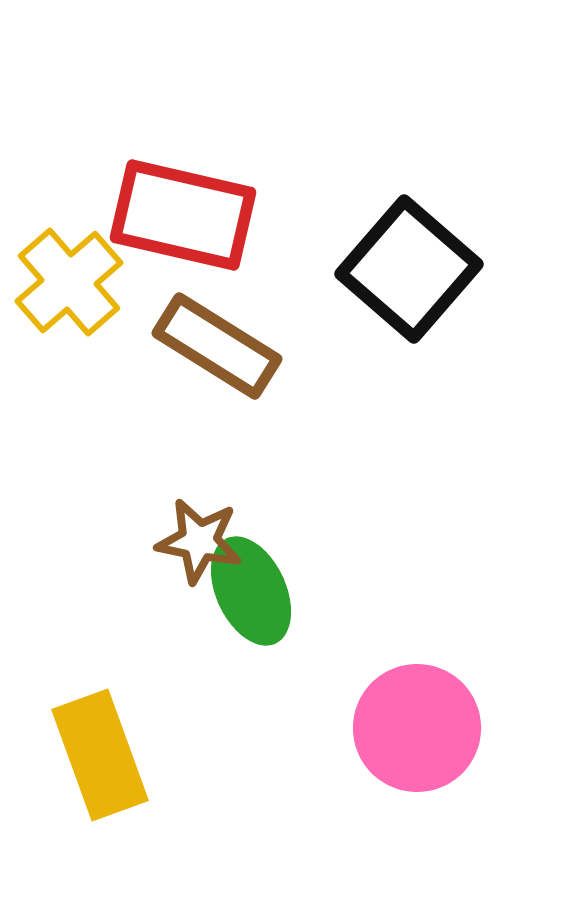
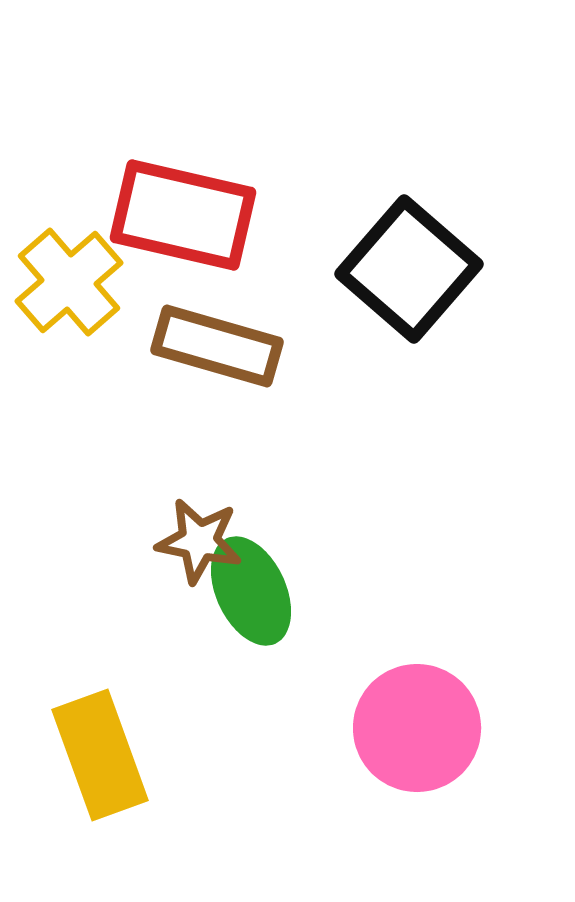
brown rectangle: rotated 16 degrees counterclockwise
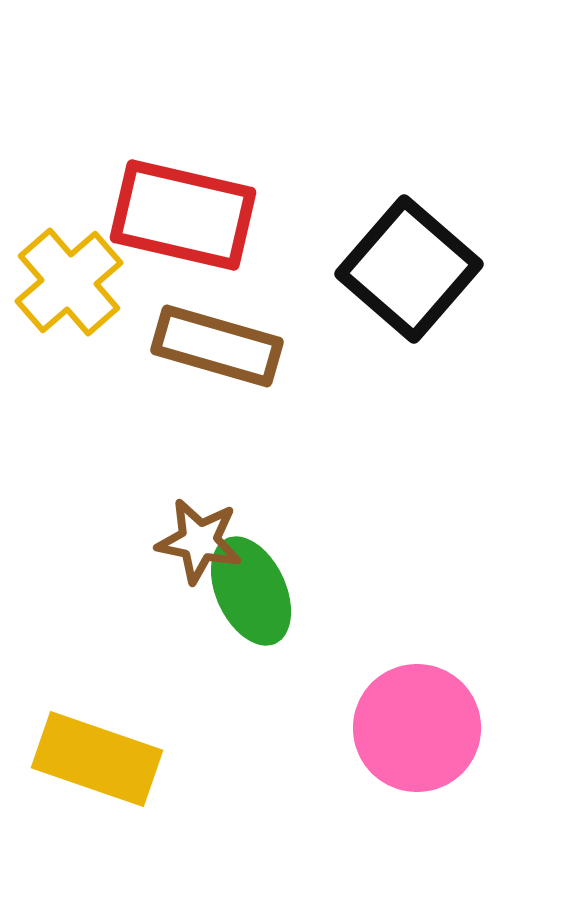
yellow rectangle: moved 3 px left, 4 px down; rotated 51 degrees counterclockwise
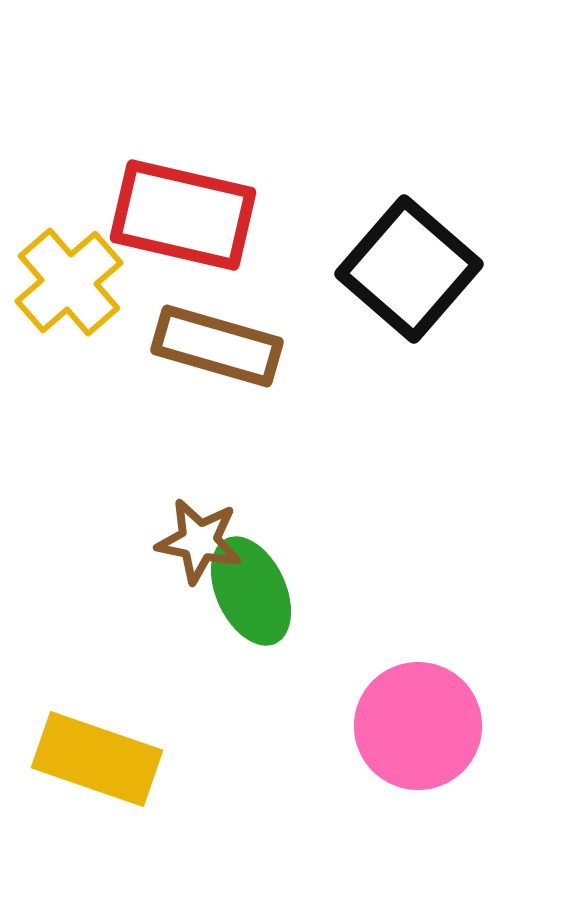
pink circle: moved 1 px right, 2 px up
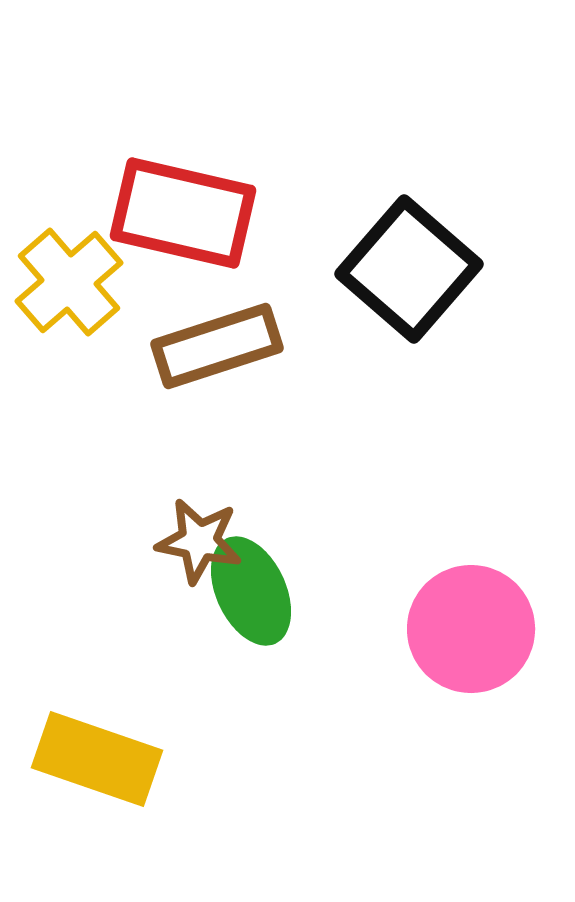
red rectangle: moved 2 px up
brown rectangle: rotated 34 degrees counterclockwise
pink circle: moved 53 px right, 97 px up
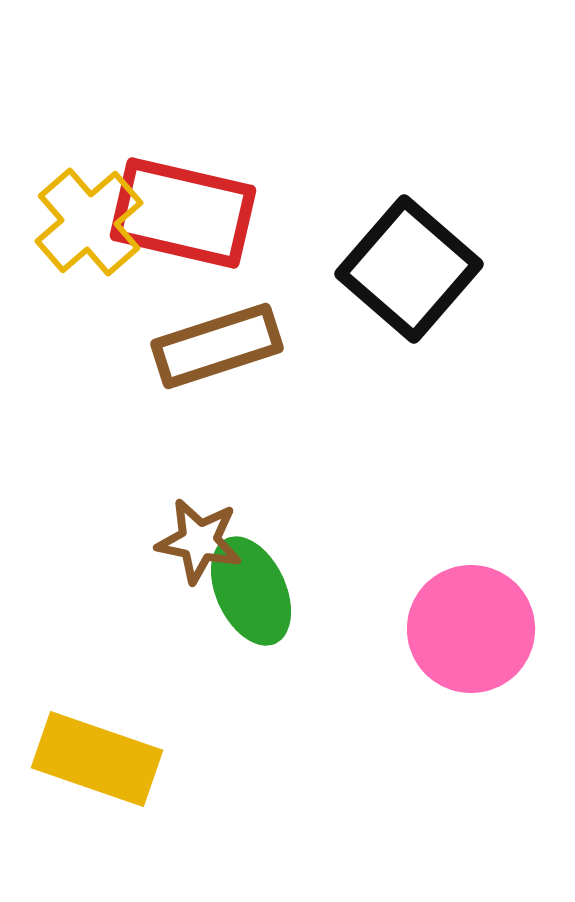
yellow cross: moved 20 px right, 60 px up
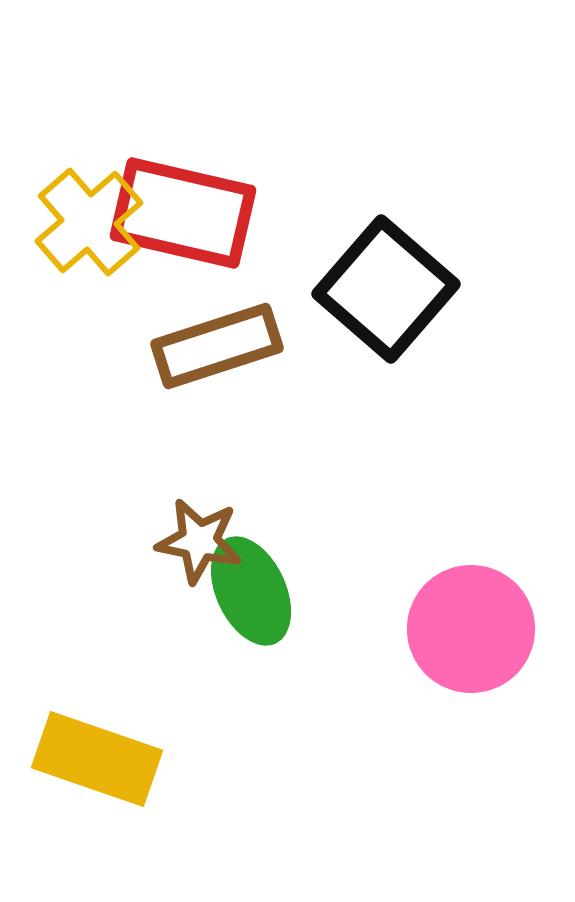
black square: moved 23 px left, 20 px down
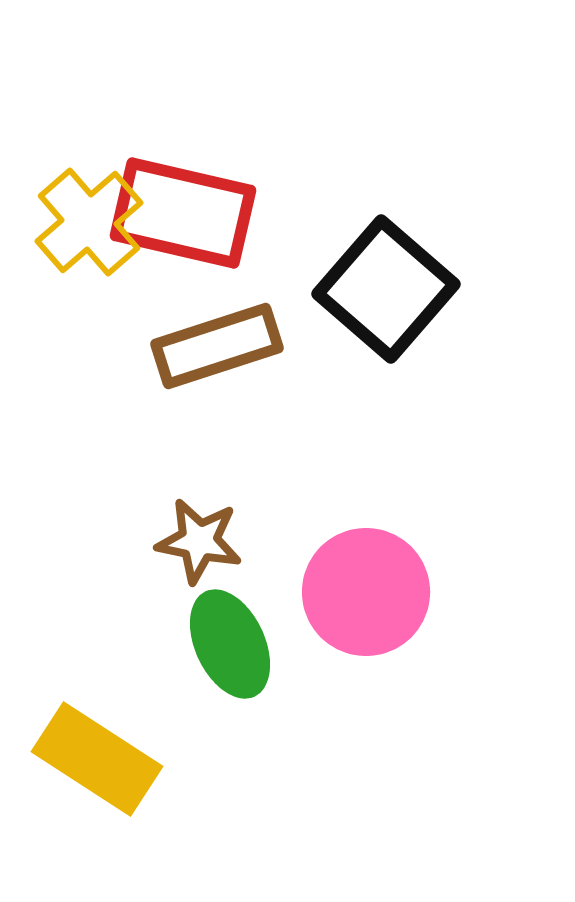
green ellipse: moved 21 px left, 53 px down
pink circle: moved 105 px left, 37 px up
yellow rectangle: rotated 14 degrees clockwise
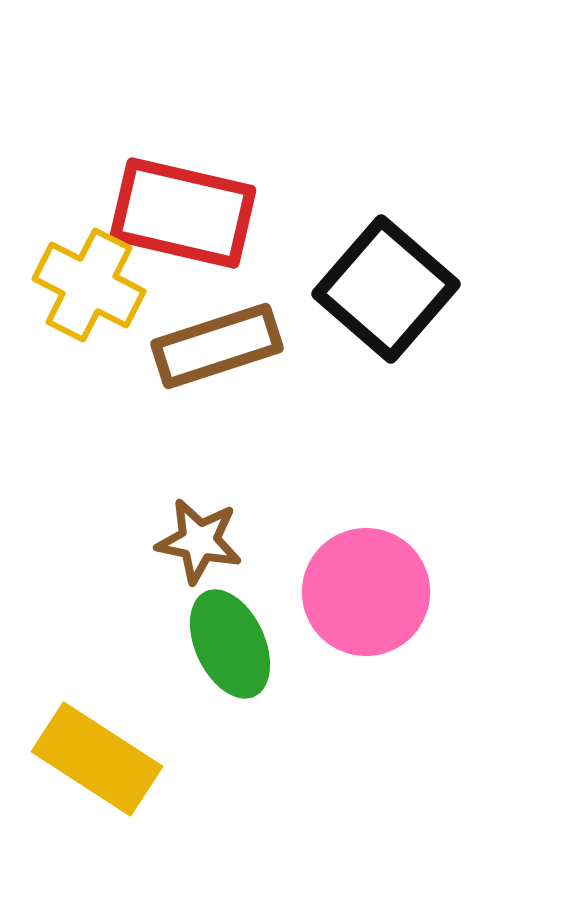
yellow cross: moved 63 px down; rotated 22 degrees counterclockwise
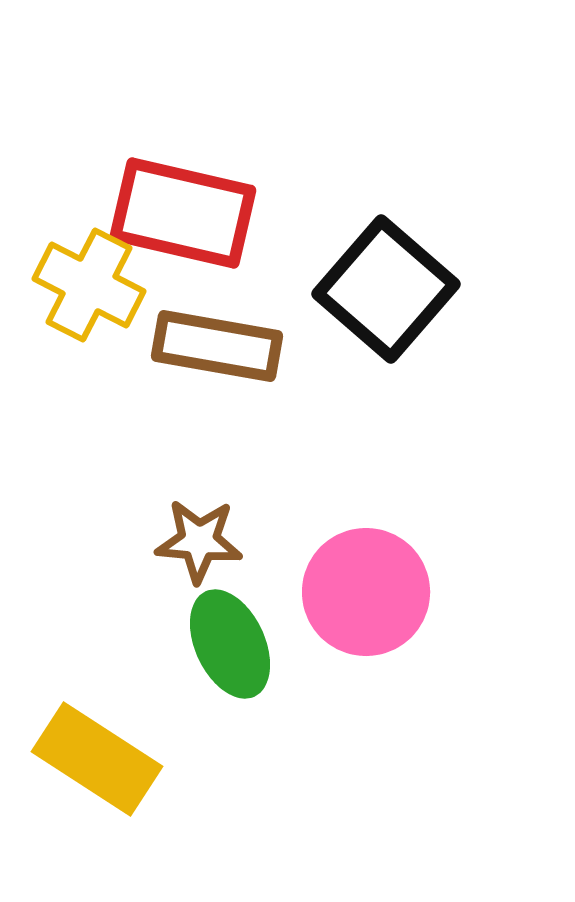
brown rectangle: rotated 28 degrees clockwise
brown star: rotated 6 degrees counterclockwise
